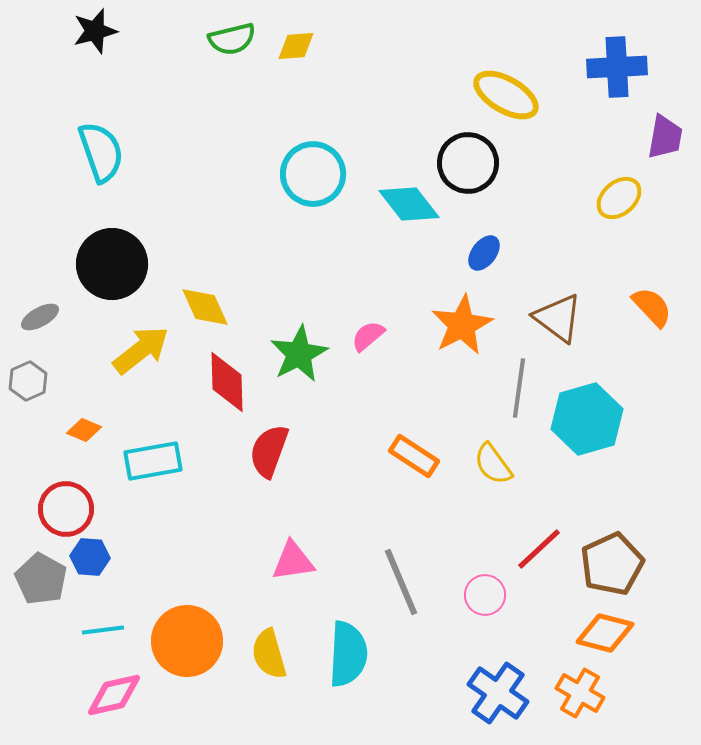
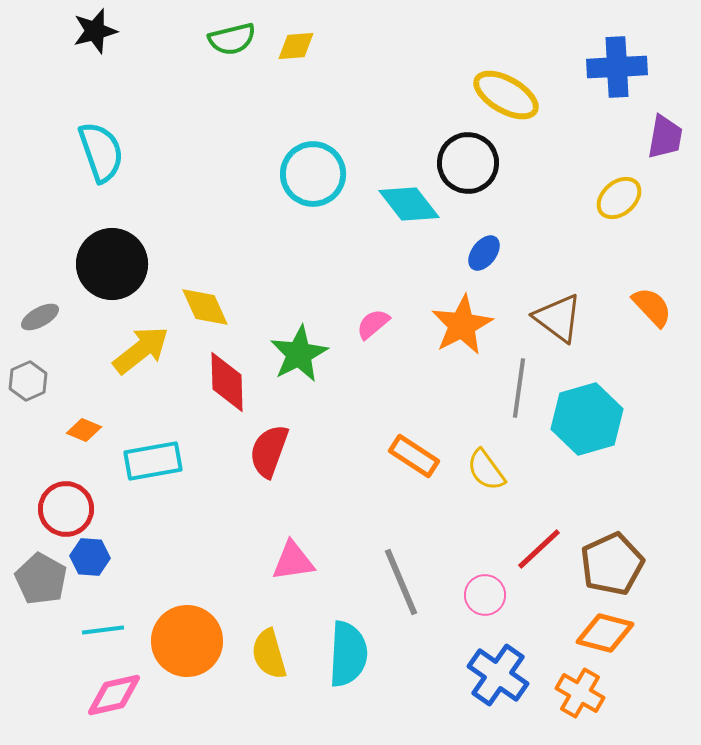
pink semicircle at (368, 336): moved 5 px right, 12 px up
yellow semicircle at (493, 464): moved 7 px left, 6 px down
blue cross at (498, 693): moved 18 px up
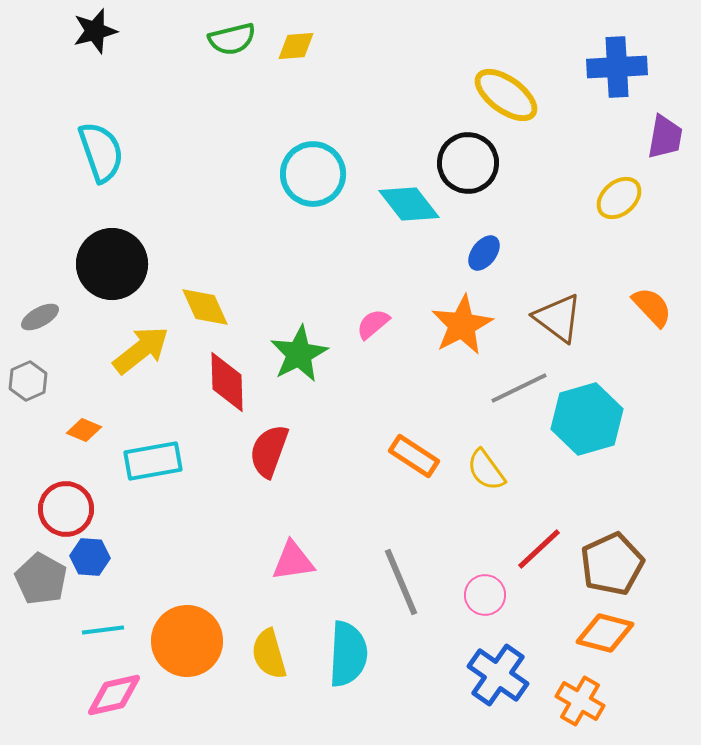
yellow ellipse at (506, 95): rotated 6 degrees clockwise
gray line at (519, 388): rotated 56 degrees clockwise
orange cross at (580, 693): moved 8 px down
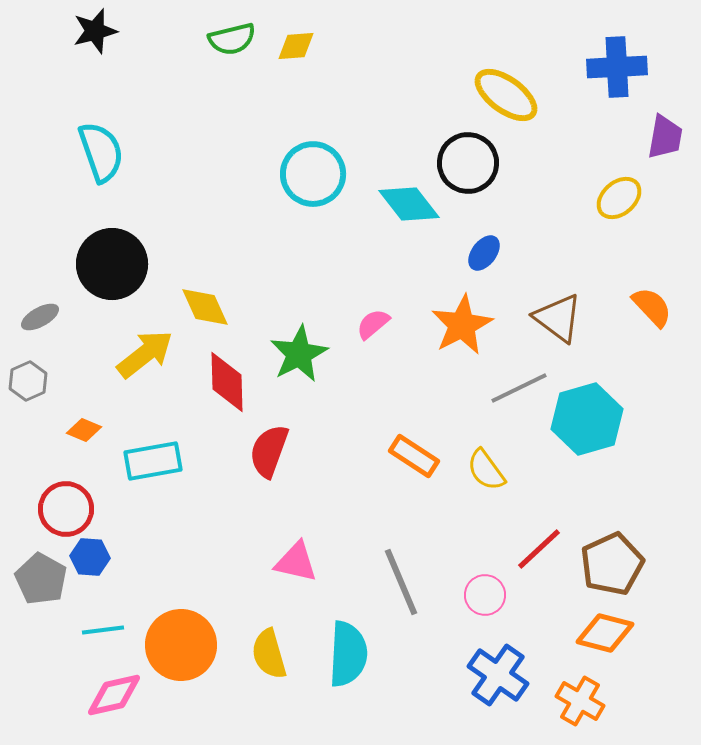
yellow arrow at (141, 350): moved 4 px right, 4 px down
pink triangle at (293, 561): moved 3 px right, 1 px down; rotated 21 degrees clockwise
orange circle at (187, 641): moved 6 px left, 4 px down
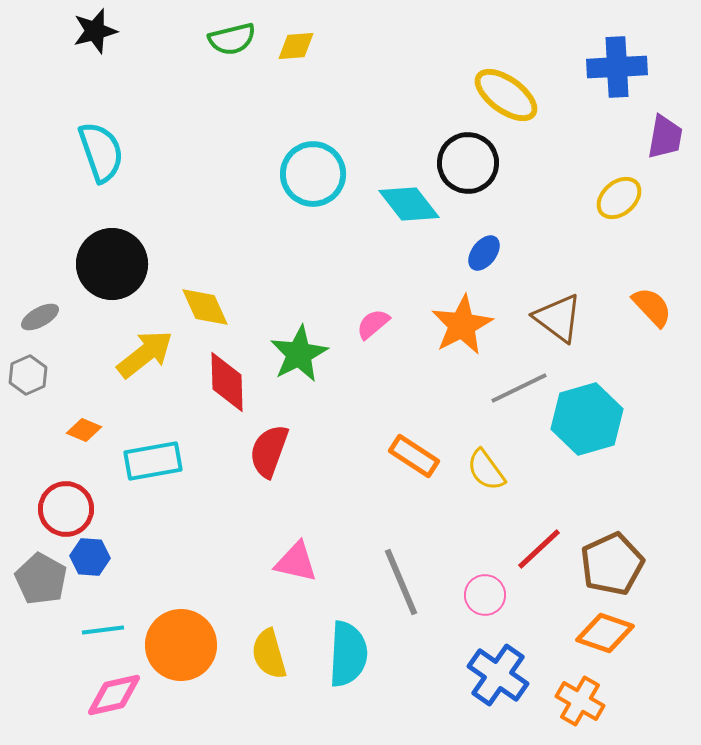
gray hexagon at (28, 381): moved 6 px up
orange diamond at (605, 633): rotated 4 degrees clockwise
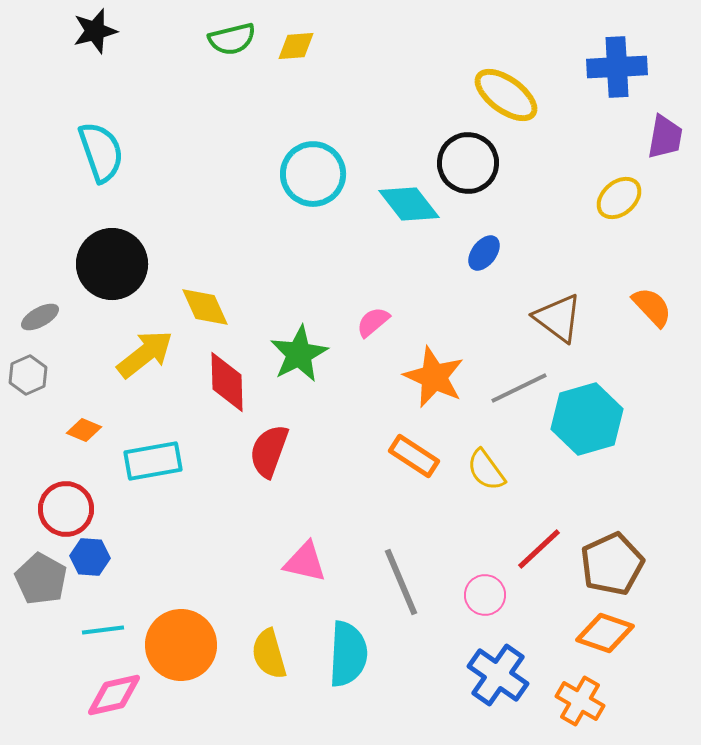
pink semicircle at (373, 324): moved 2 px up
orange star at (462, 325): moved 28 px left, 52 px down; rotated 20 degrees counterclockwise
pink triangle at (296, 562): moved 9 px right
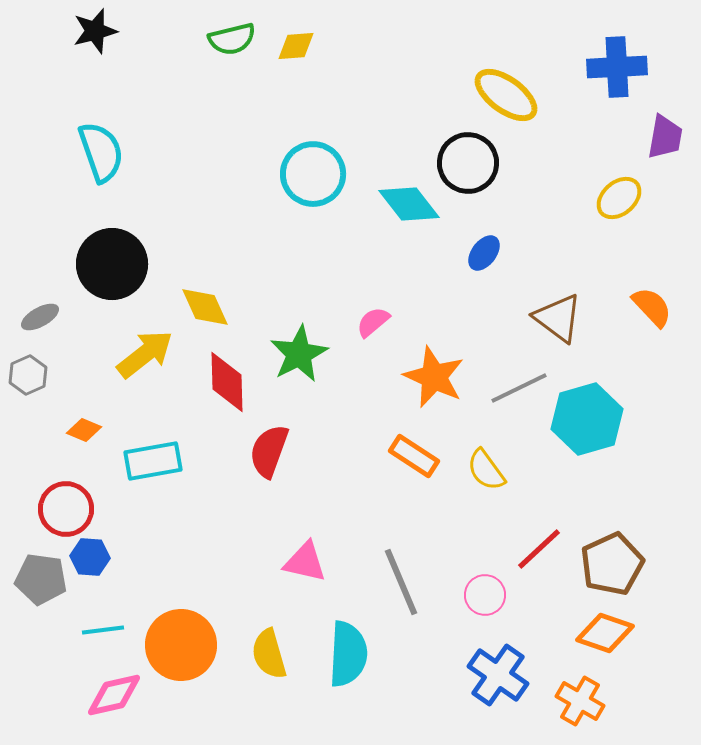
gray pentagon at (41, 579): rotated 21 degrees counterclockwise
